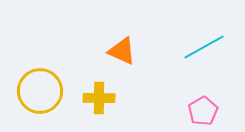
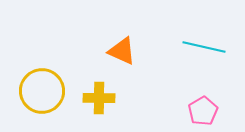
cyan line: rotated 42 degrees clockwise
yellow circle: moved 2 px right
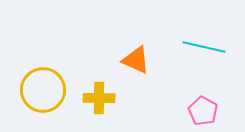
orange triangle: moved 14 px right, 9 px down
yellow circle: moved 1 px right, 1 px up
pink pentagon: rotated 12 degrees counterclockwise
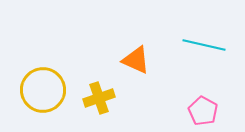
cyan line: moved 2 px up
yellow cross: rotated 20 degrees counterclockwise
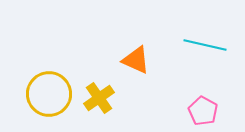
cyan line: moved 1 px right
yellow circle: moved 6 px right, 4 px down
yellow cross: rotated 16 degrees counterclockwise
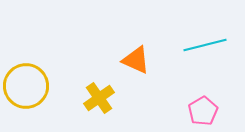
cyan line: rotated 27 degrees counterclockwise
yellow circle: moved 23 px left, 8 px up
pink pentagon: rotated 12 degrees clockwise
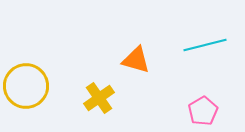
orange triangle: rotated 8 degrees counterclockwise
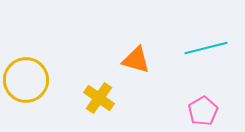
cyan line: moved 1 px right, 3 px down
yellow circle: moved 6 px up
yellow cross: rotated 20 degrees counterclockwise
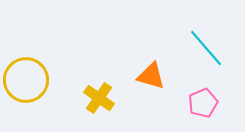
cyan line: rotated 63 degrees clockwise
orange triangle: moved 15 px right, 16 px down
pink pentagon: moved 8 px up; rotated 8 degrees clockwise
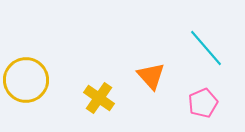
orange triangle: rotated 32 degrees clockwise
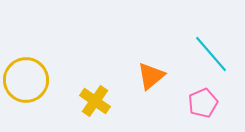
cyan line: moved 5 px right, 6 px down
orange triangle: rotated 32 degrees clockwise
yellow cross: moved 4 px left, 3 px down
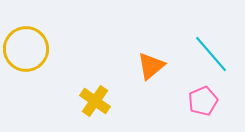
orange triangle: moved 10 px up
yellow circle: moved 31 px up
pink pentagon: moved 2 px up
